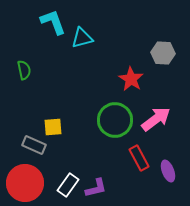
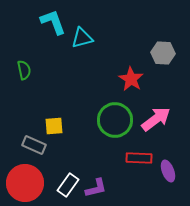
yellow square: moved 1 px right, 1 px up
red rectangle: rotated 60 degrees counterclockwise
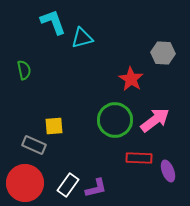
pink arrow: moved 1 px left, 1 px down
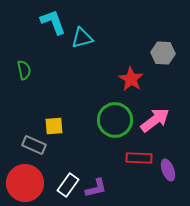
purple ellipse: moved 1 px up
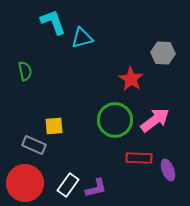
green semicircle: moved 1 px right, 1 px down
